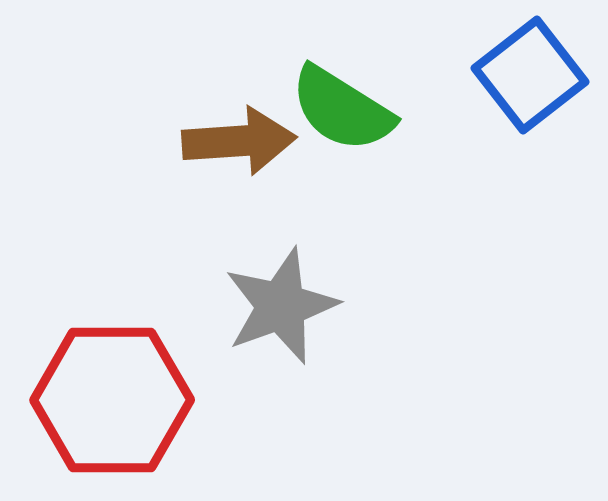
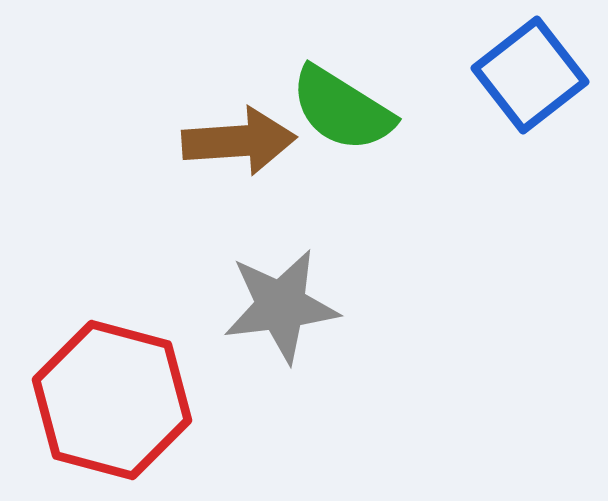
gray star: rotated 13 degrees clockwise
red hexagon: rotated 15 degrees clockwise
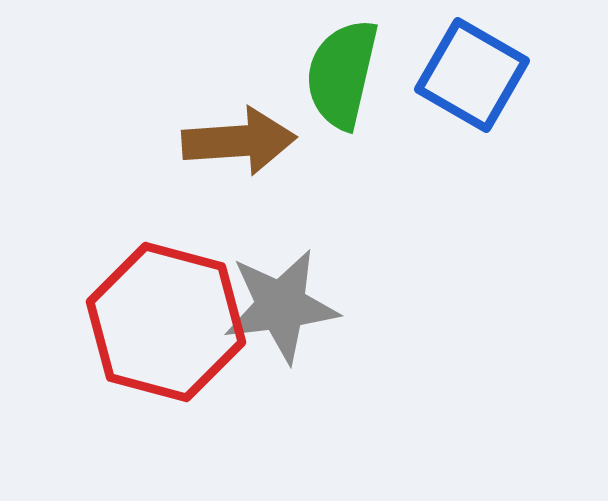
blue square: moved 58 px left; rotated 22 degrees counterclockwise
green semicircle: moved 35 px up; rotated 71 degrees clockwise
red hexagon: moved 54 px right, 78 px up
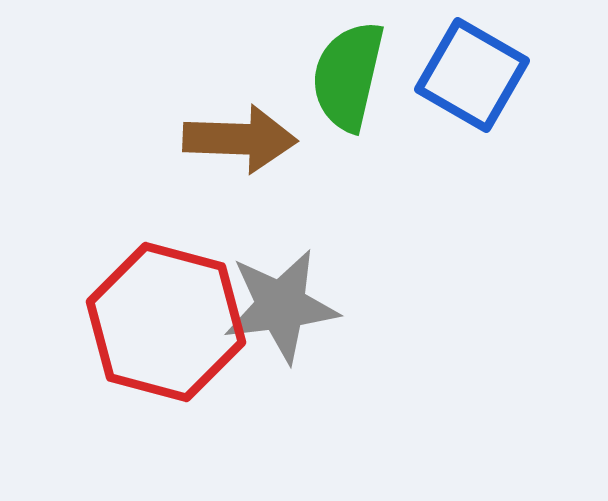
green semicircle: moved 6 px right, 2 px down
brown arrow: moved 1 px right, 2 px up; rotated 6 degrees clockwise
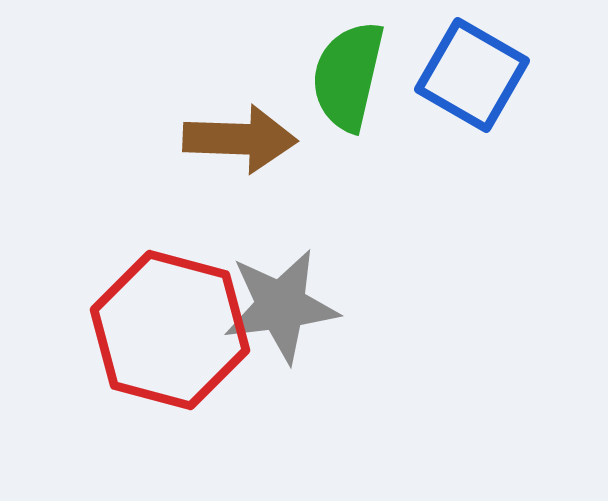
red hexagon: moved 4 px right, 8 px down
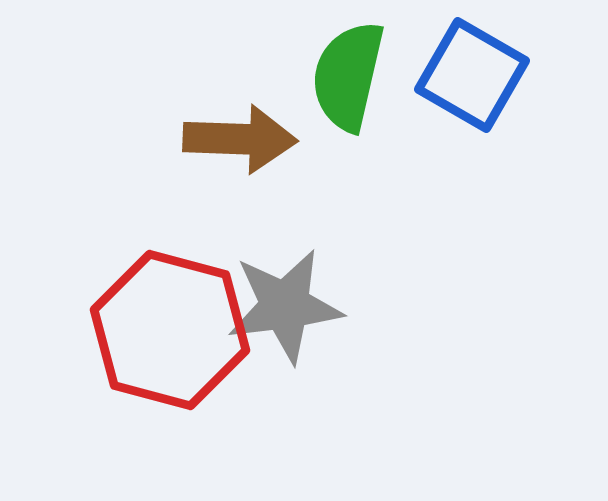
gray star: moved 4 px right
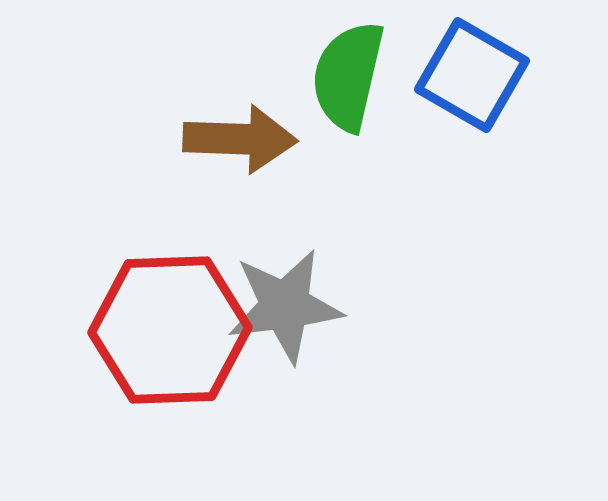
red hexagon: rotated 17 degrees counterclockwise
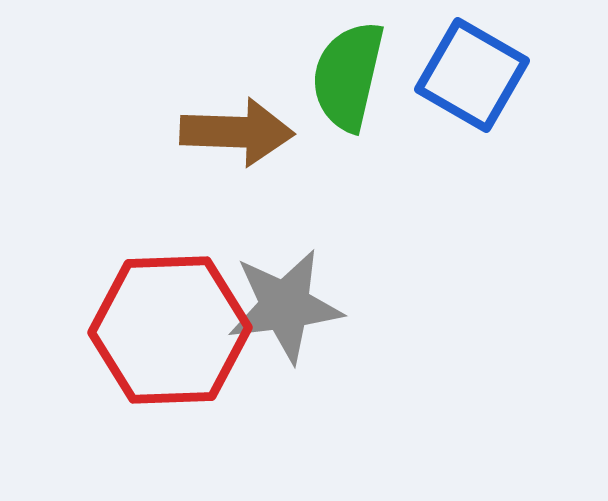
brown arrow: moved 3 px left, 7 px up
